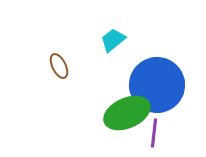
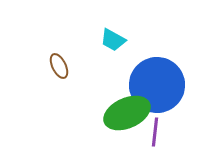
cyan trapezoid: rotated 112 degrees counterclockwise
purple line: moved 1 px right, 1 px up
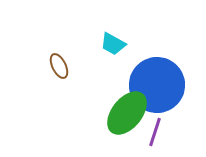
cyan trapezoid: moved 4 px down
green ellipse: rotated 27 degrees counterclockwise
purple line: rotated 12 degrees clockwise
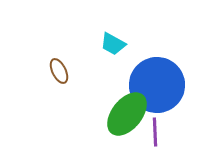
brown ellipse: moved 5 px down
green ellipse: moved 1 px down
purple line: rotated 20 degrees counterclockwise
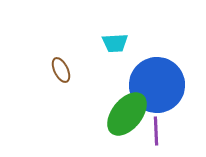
cyan trapezoid: moved 2 px right, 1 px up; rotated 32 degrees counterclockwise
brown ellipse: moved 2 px right, 1 px up
purple line: moved 1 px right, 1 px up
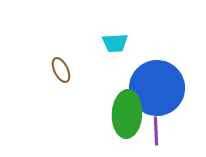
blue circle: moved 3 px down
green ellipse: rotated 36 degrees counterclockwise
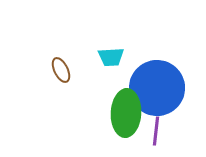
cyan trapezoid: moved 4 px left, 14 px down
green ellipse: moved 1 px left, 1 px up
purple line: rotated 8 degrees clockwise
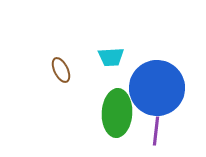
green ellipse: moved 9 px left
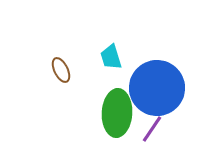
cyan trapezoid: rotated 76 degrees clockwise
purple line: moved 4 px left, 2 px up; rotated 28 degrees clockwise
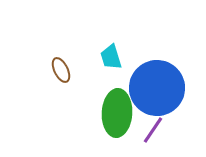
purple line: moved 1 px right, 1 px down
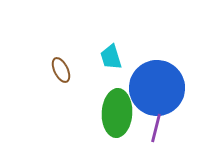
purple line: moved 3 px right, 2 px up; rotated 20 degrees counterclockwise
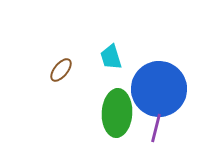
brown ellipse: rotated 65 degrees clockwise
blue circle: moved 2 px right, 1 px down
